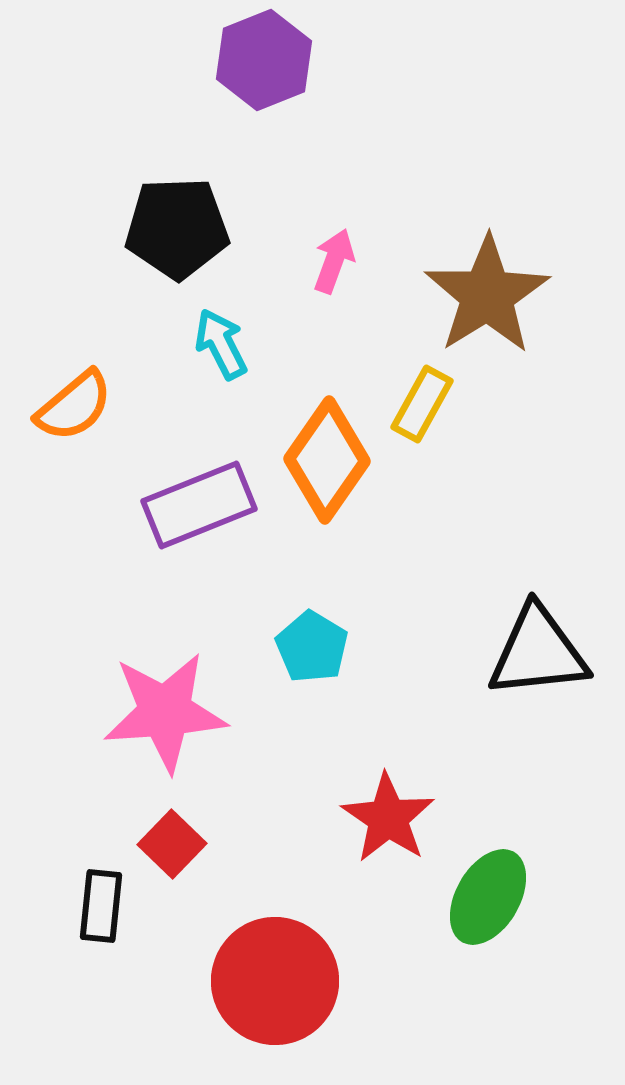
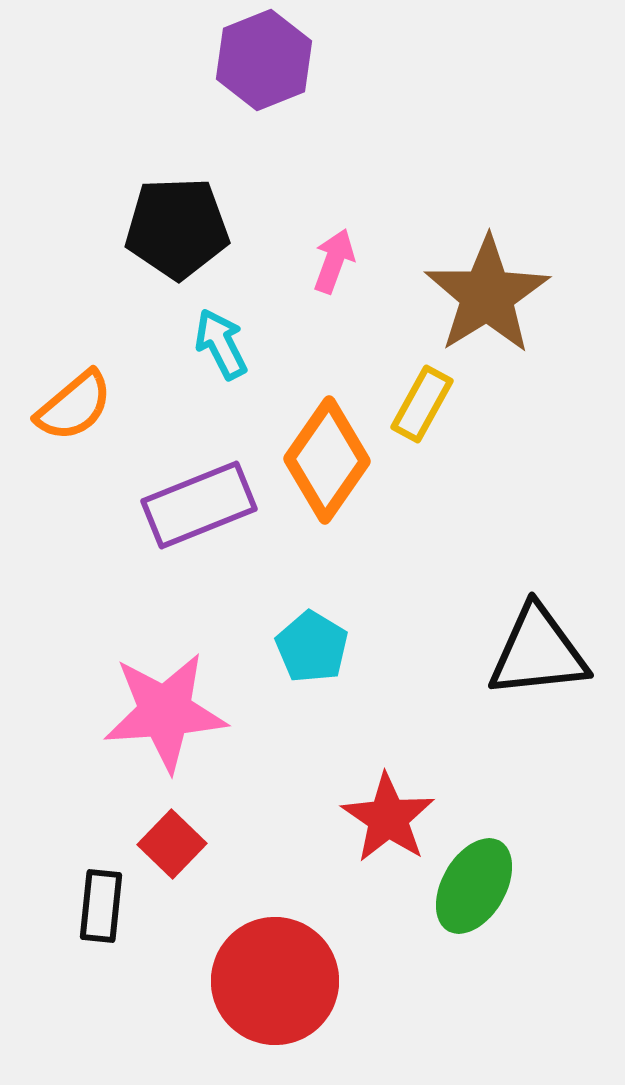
green ellipse: moved 14 px left, 11 px up
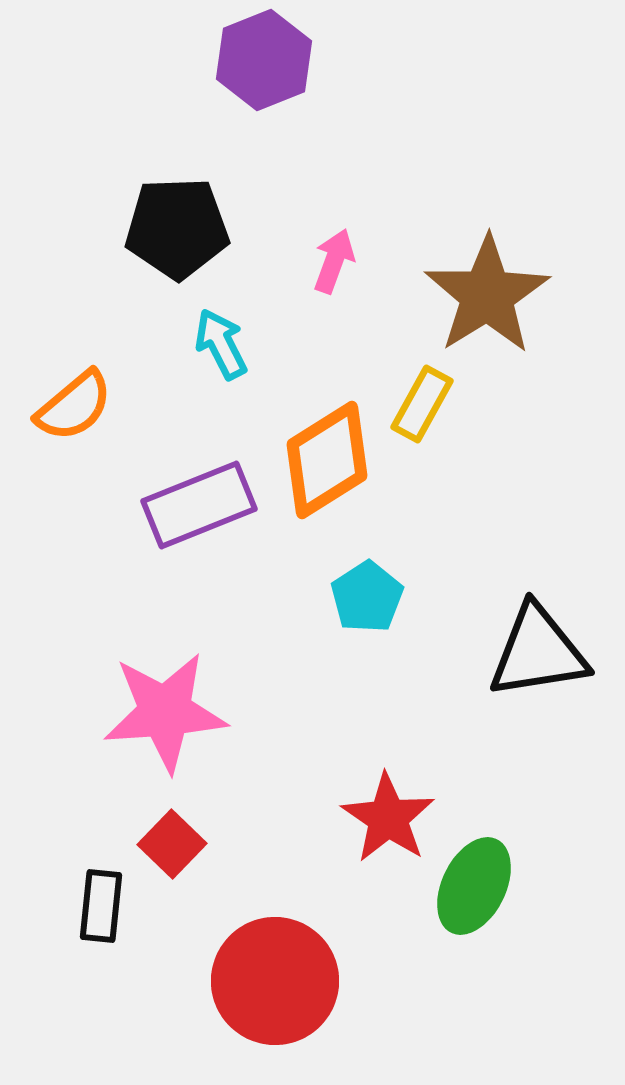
orange diamond: rotated 23 degrees clockwise
cyan pentagon: moved 55 px right, 50 px up; rotated 8 degrees clockwise
black triangle: rotated 3 degrees counterclockwise
green ellipse: rotated 4 degrees counterclockwise
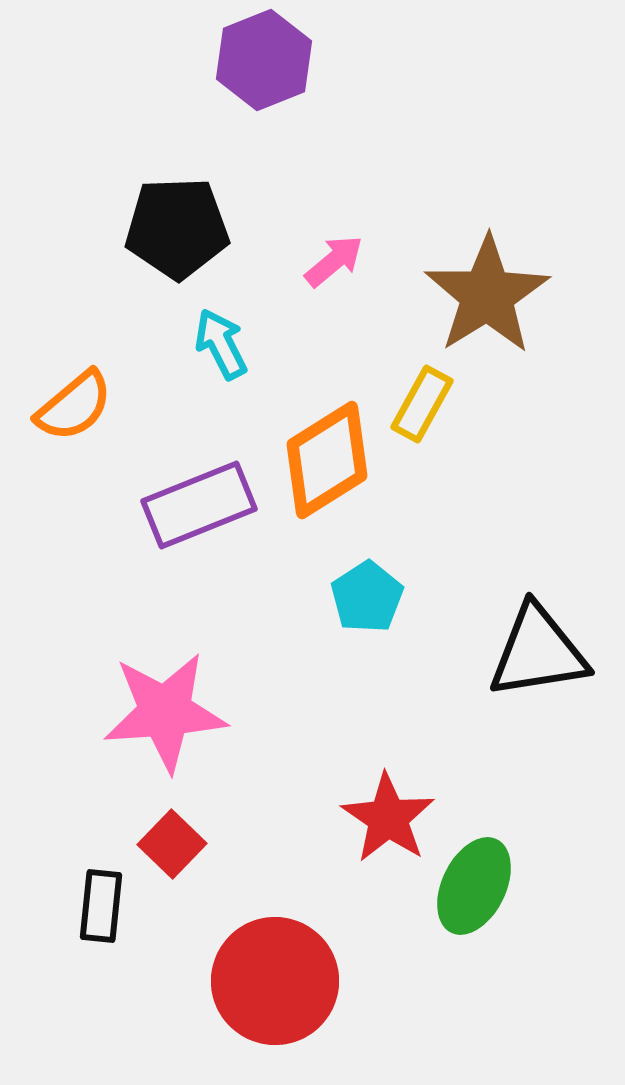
pink arrow: rotated 30 degrees clockwise
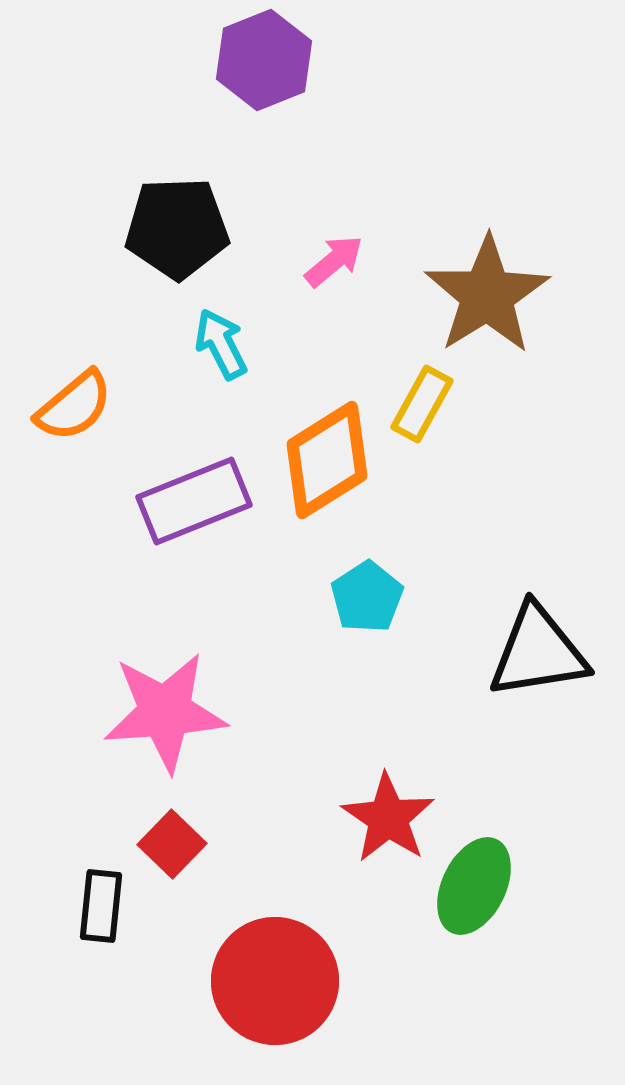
purple rectangle: moved 5 px left, 4 px up
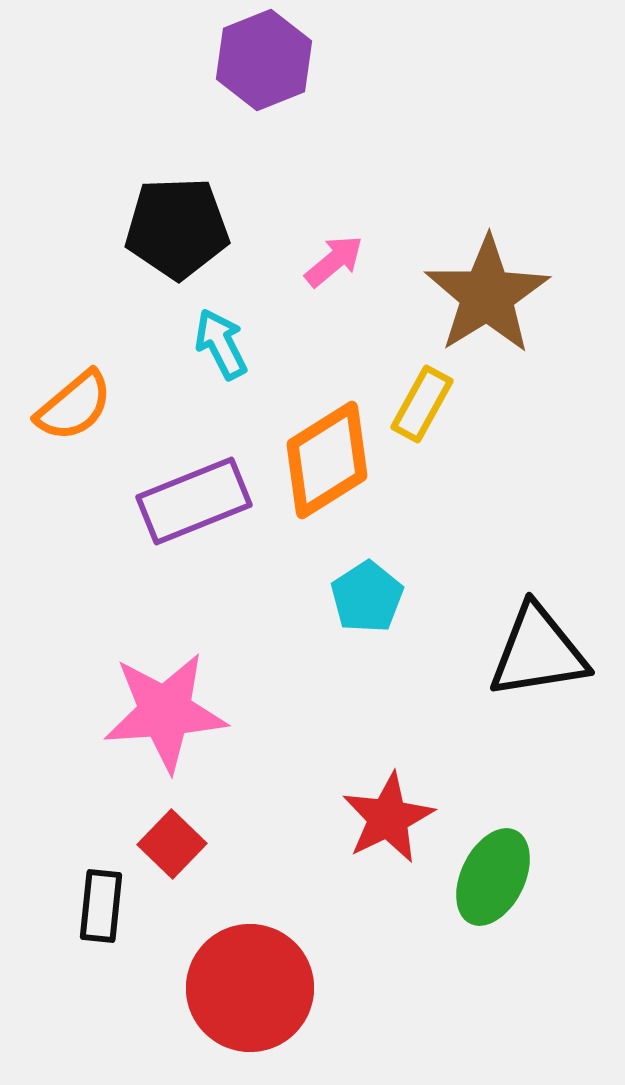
red star: rotated 12 degrees clockwise
green ellipse: moved 19 px right, 9 px up
red circle: moved 25 px left, 7 px down
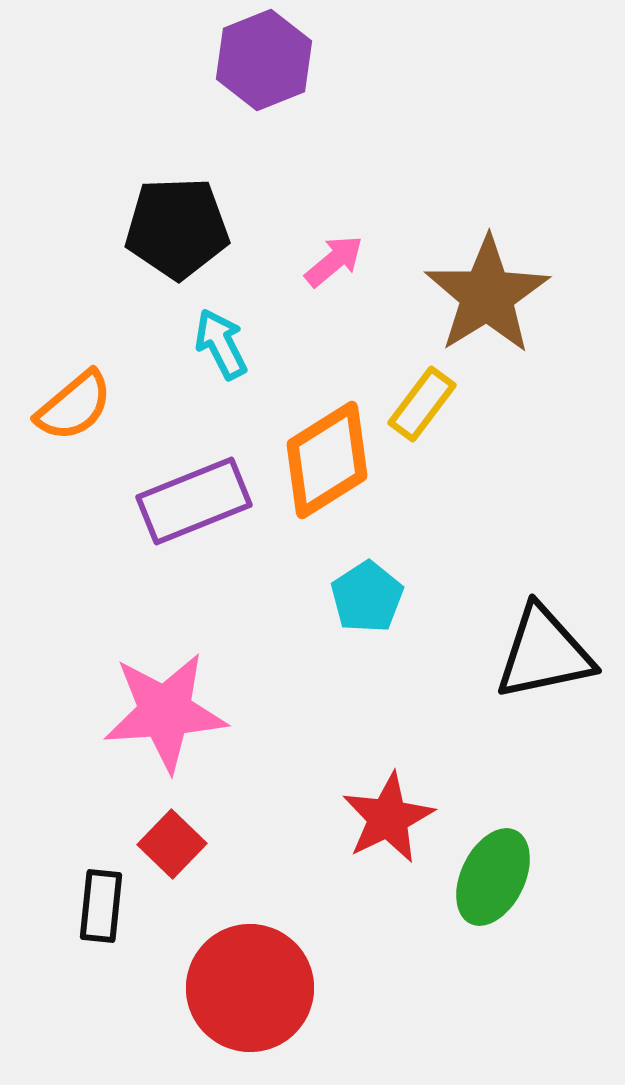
yellow rectangle: rotated 8 degrees clockwise
black triangle: moved 6 px right, 1 px down; rotated 3 degrees counterclockwise
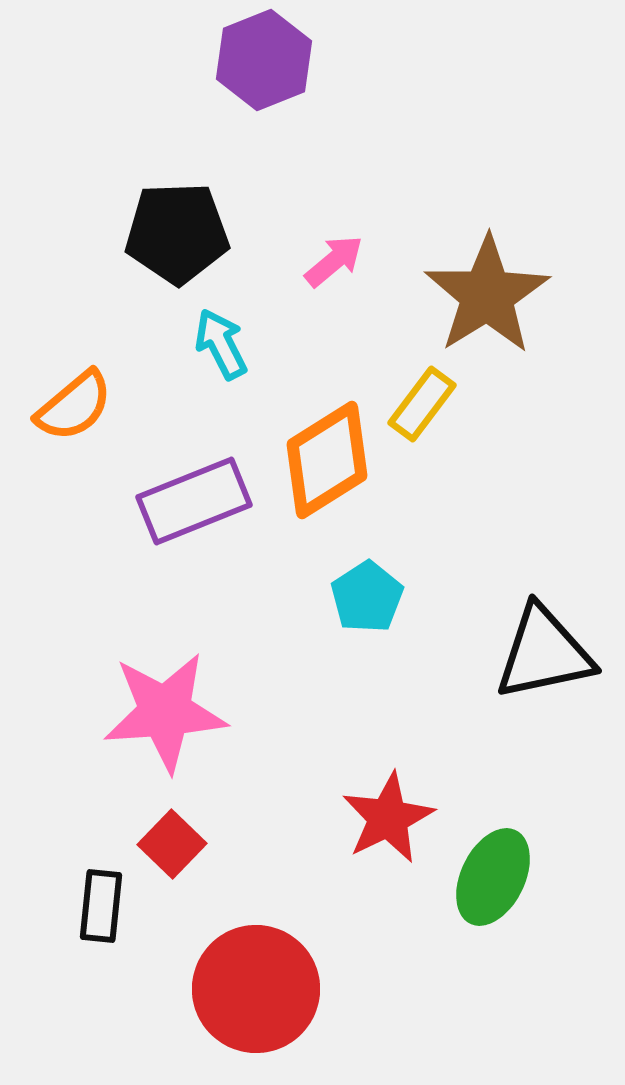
black pentagon: moved 5 px down
red circle: moved 6 px right, 1 px down
